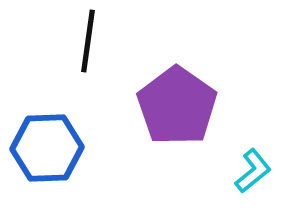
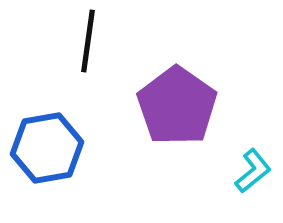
blue hexagon: rotated 8 degrees counterclockwise
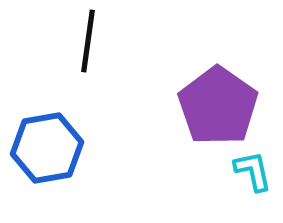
purple pentagon: moved 41 px right
cyan L-shape: rotated 63 degrees counterclockwise
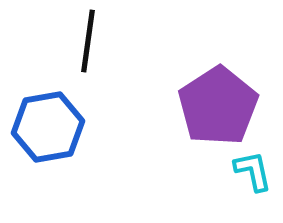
purple pentagon: rotated 4 degrees clockwise
blue hexagon: moved 1 px right, 21 px up
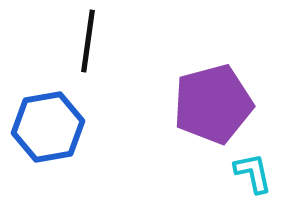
purple pentagon: moved 5 px left, 2 px up; rotated 18 degrees clockwise
cyan L-shape: moved 2 px down
